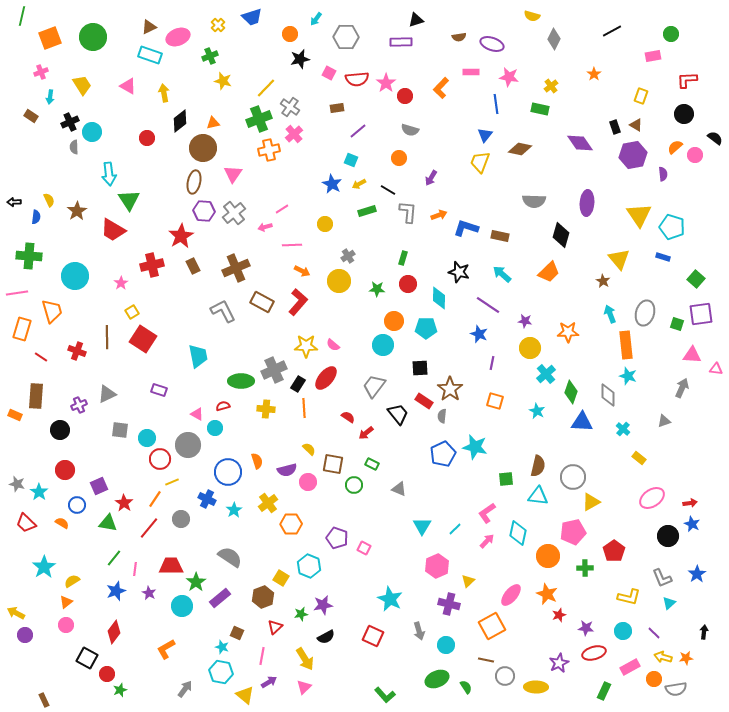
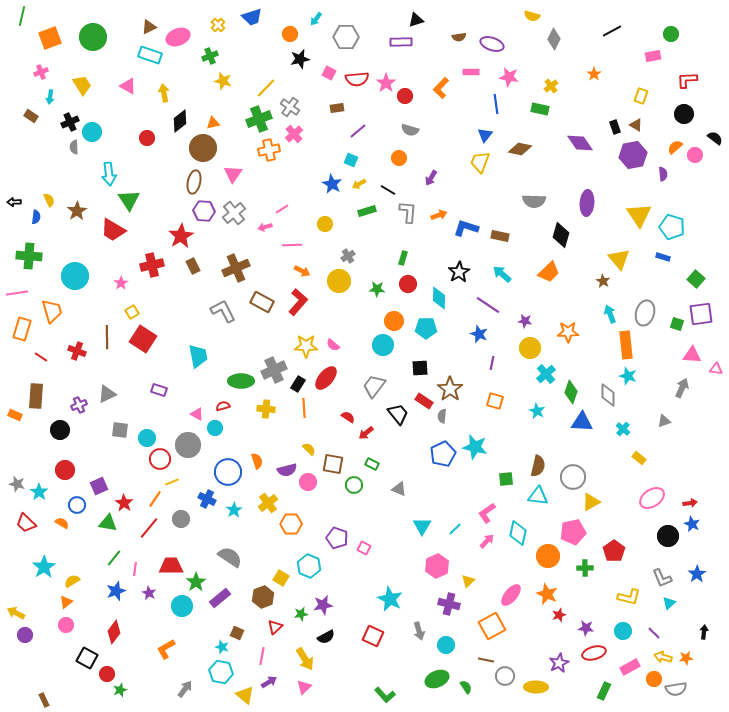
black star at (459, 272): rotated 25 degrees clockwise
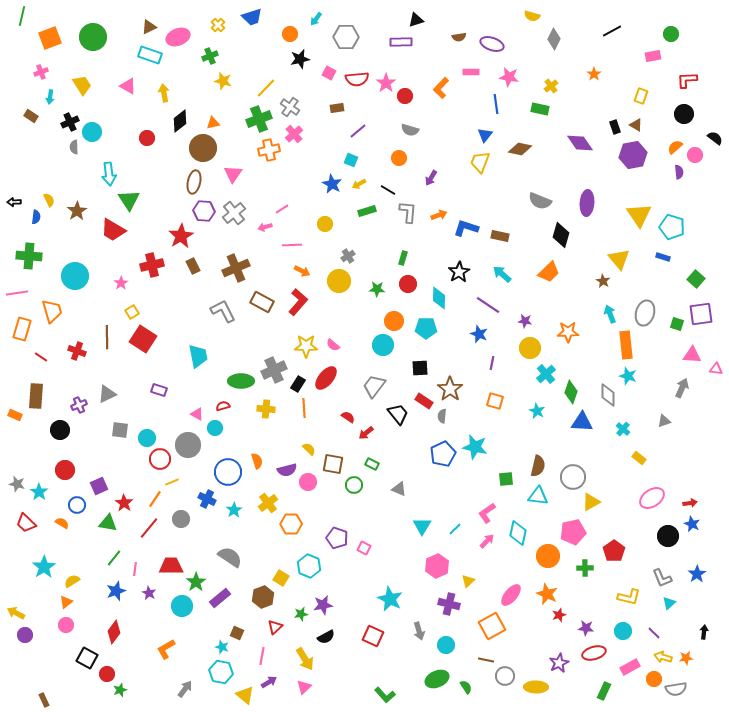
purple semicircle at (663, 174): moved 16 px right, 2 px up
gray semicircle at (534, 201): moved 6 px right; rotated 20 degrees clockwise
